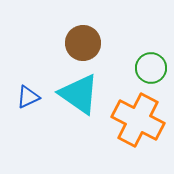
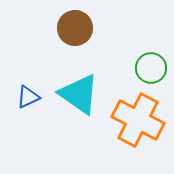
brown circle: moved 8 px left, 15 px up
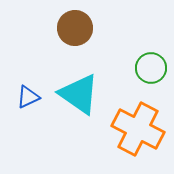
orange cross: moved 9 px down
